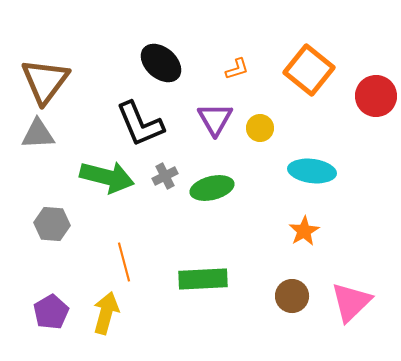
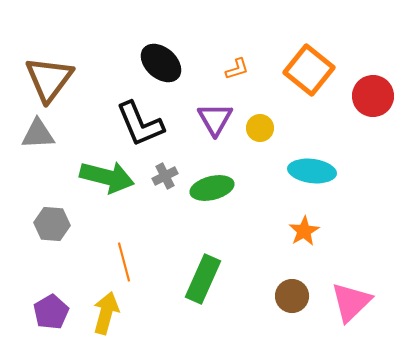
brown triangle: moved 4 px right, 2 px up
red circle: moved 3 px left
green rectangle: rotated 63 degrees counterclockwise
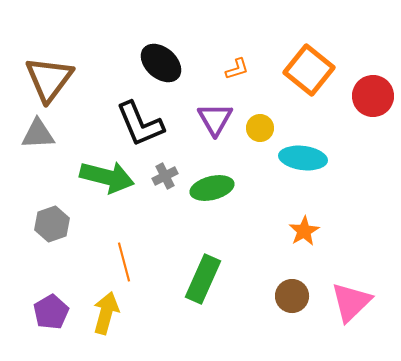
cyan ellipse: moved 9 px left, 13 px up
gray hexagon: rotated 24 degrees counterclockwise
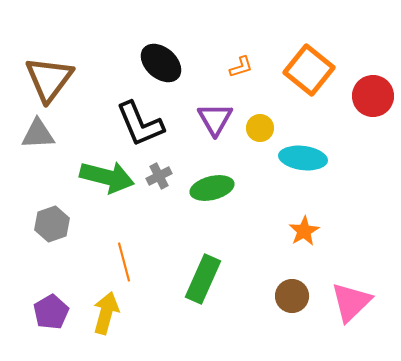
orange L-shape: moved 4 px right, 2 px up
gray cross: moved 6 px left
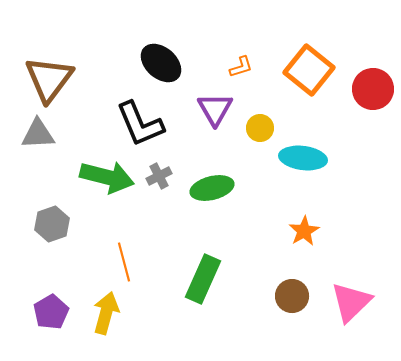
red circle: moved 7 px up
purple triangle: moved 10 px up
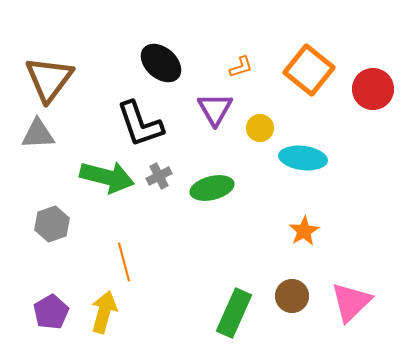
black L-shape: rotated 4 degrees clockwise
green rectangle: moved 31 px right, 34 px down
yellow arrow: moved 2 px left, 1 px up
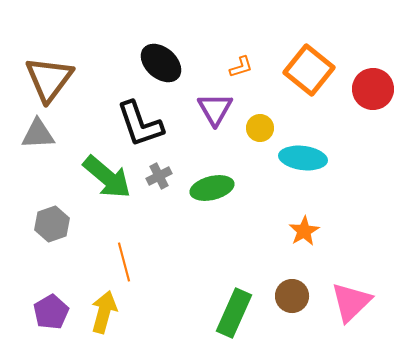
green arrow: rotated 26 degrees clockwise
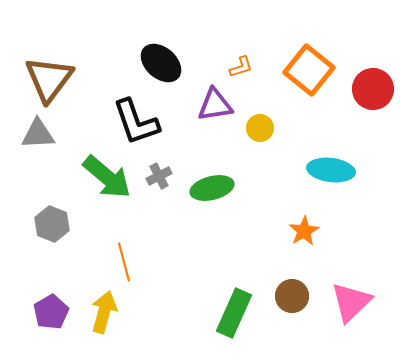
purple triangle: moved 4 px up; rotated 51 degrees clockwise
black L-shape: moved 4 px left, 2 px up
cyan ellipse: moved 28 px right, 12 px down
gray hexagon: rotated 20 degrees counterclockwise
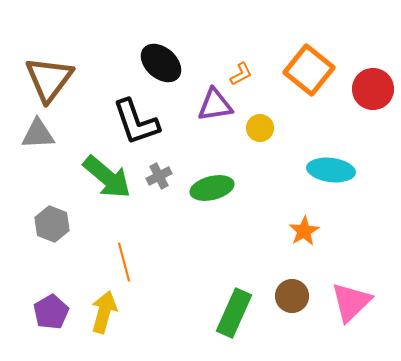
orange L-shape: moved 7 px down; rotated 10 degrees counterclockwise
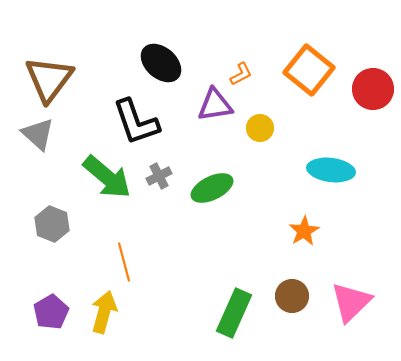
gray triangle: rotated 45 degrees clockwise
green ellipse: rotated 12 degrees counterclockwise
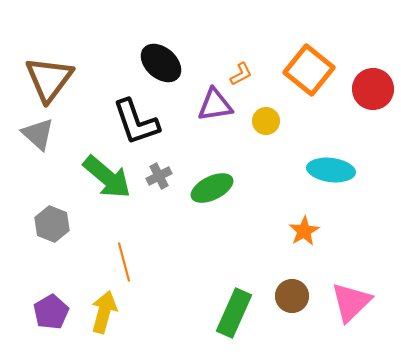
yellow circle: moved 6 px right, 7 px up
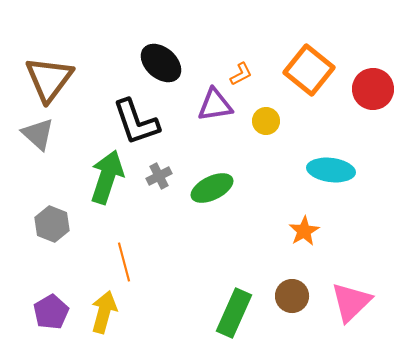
green arrow: rotated 112 degrees counterclockwise
